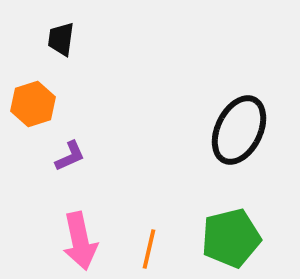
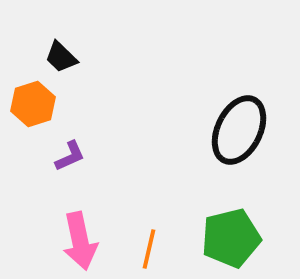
black trapezoid: moved 18 px down; rotated 54 degrees counterclockwise
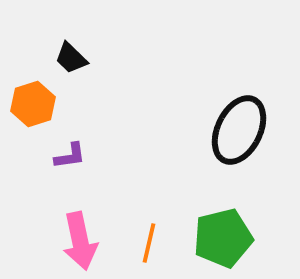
black trapezoid: moved 10 px right, 1 px down
purple L-shape: rotated 16 degrees clockwise
green pentagon: moved 8 px left
orange line: moved 6 px up
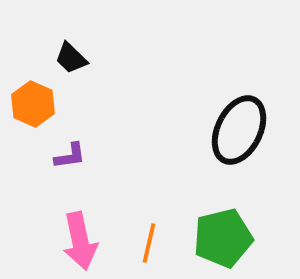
orange hexagon: rotated 18 degrees counterclockwise
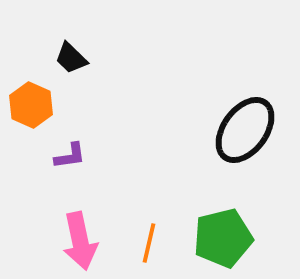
orange hexagon: moved 2 px left, 1 px down
black ellipse: moved 6 px right; rotated 10 degrees clockwise
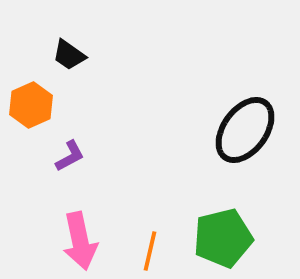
black trapezoid: moved 2 px left, 3 px up; rotated 9 degrees counterclockwise
orange hexagon: rotated 12 degrees clockwise
purple L-shape: rotated 20 degrees counterclockwise
orange line: moved 1 px right, 8 px down
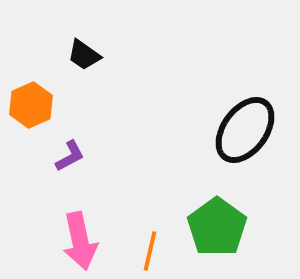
black trapezoid: moved 15 px right
green pentagon: moved 6 px left, 11 px up; rotated 22 degrees counterclockwise
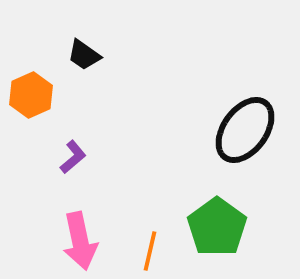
orange hexagon: moved 10 px up
purple L-shape: moved 3 px right, 1 px down; rotated 12 degrees counterclockwise
